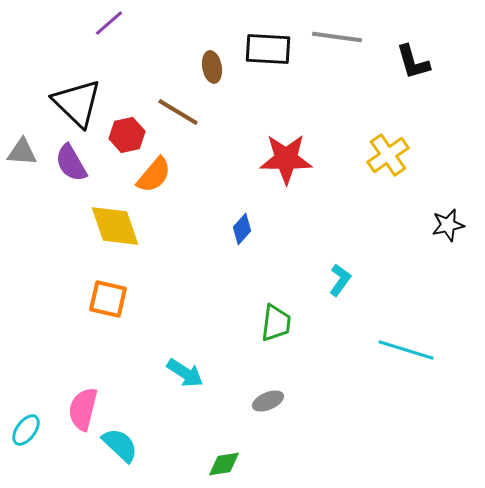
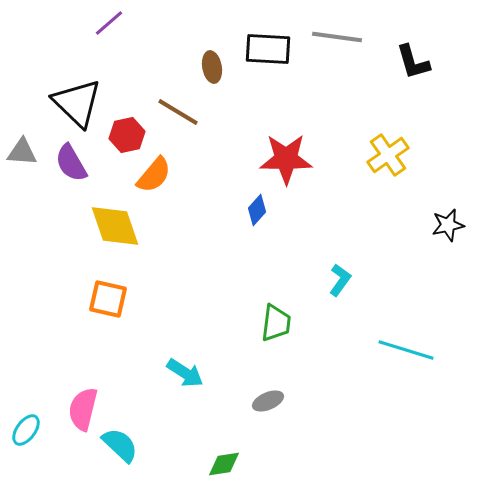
blue diamond: moved 15 px right, 19 px up
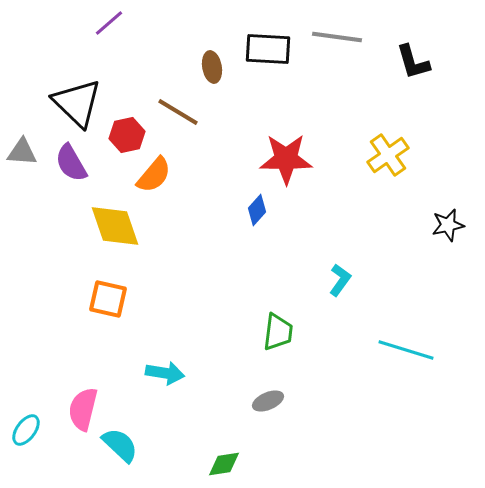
green trapezoid: moved 2 px right, 9 px down
cyan arrow: moved 20 px left; rotated 24 degrees counterclockwise
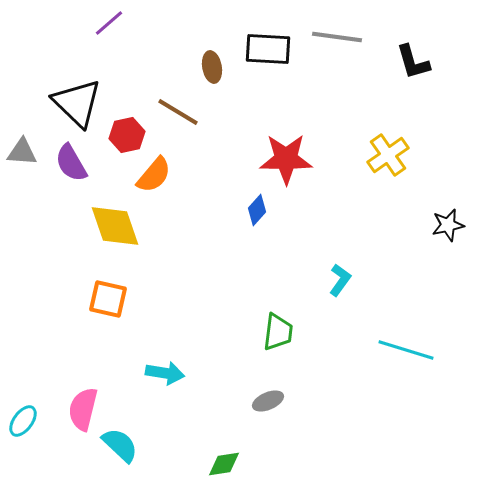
cyan ellipse: moved 3 px left, 9 px up
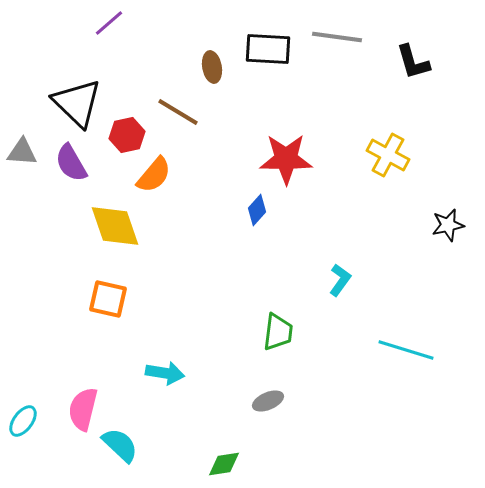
yellow cross: rotated 27 degrees counterclockwise
